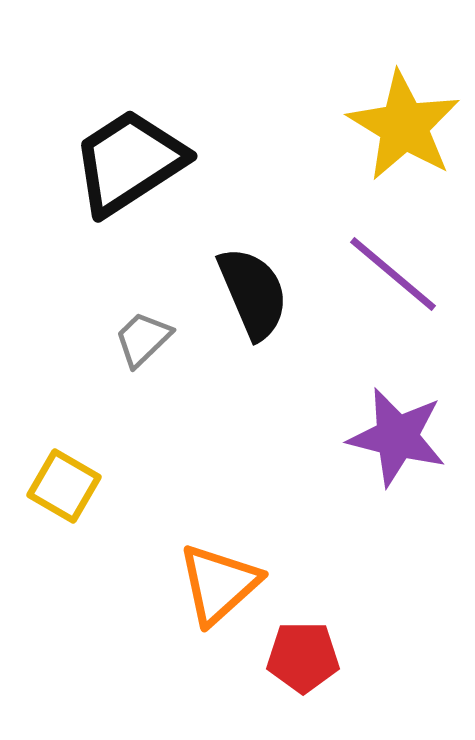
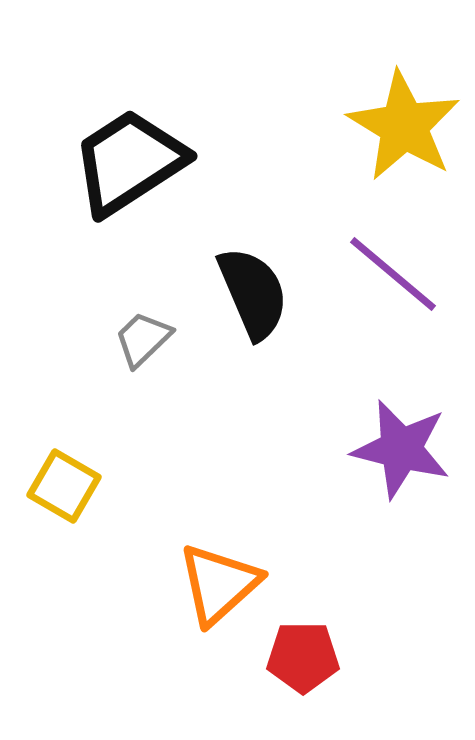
purple star: moved 4 px right, 12 px down
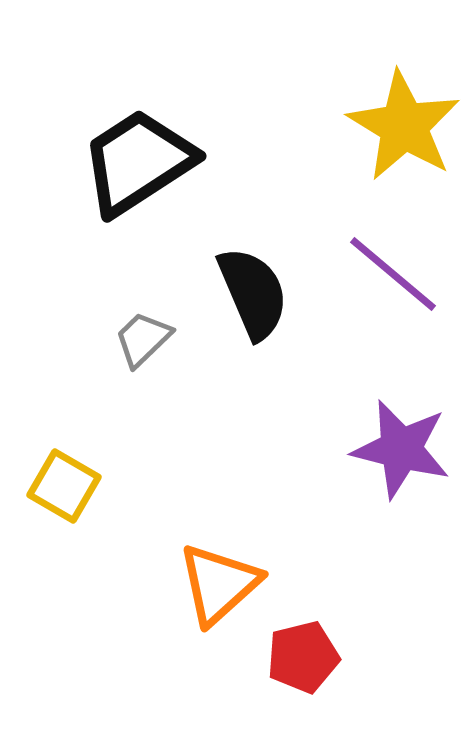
black trapezoid: moved 9 px right
red pentagon: rotated 14 degrees counterclockwise
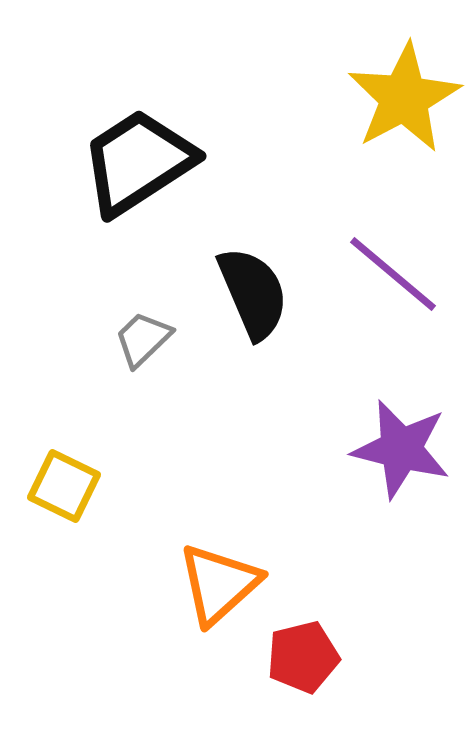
yellow star: moved 28 px up; rotated 13 degrees clockwise
yellow square: rotated 4 degrees counterclockwise
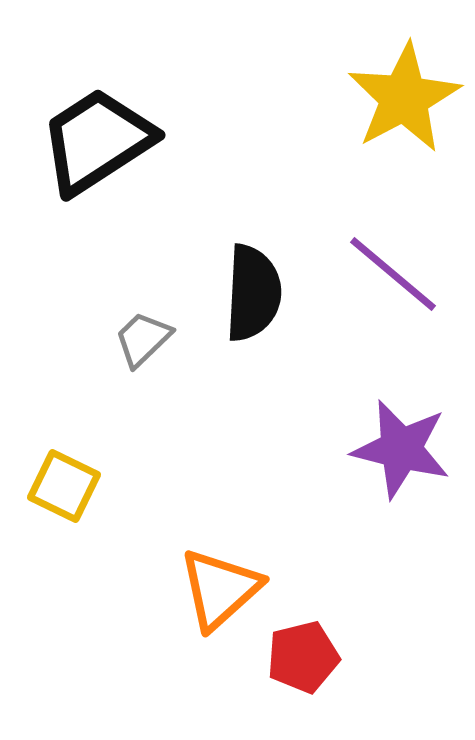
black trapezoid: moved 41 px left, 21 px up
black semicircle: rotated 26 degrees clockwise
orange triangle: moved 1 px right, 5 px down
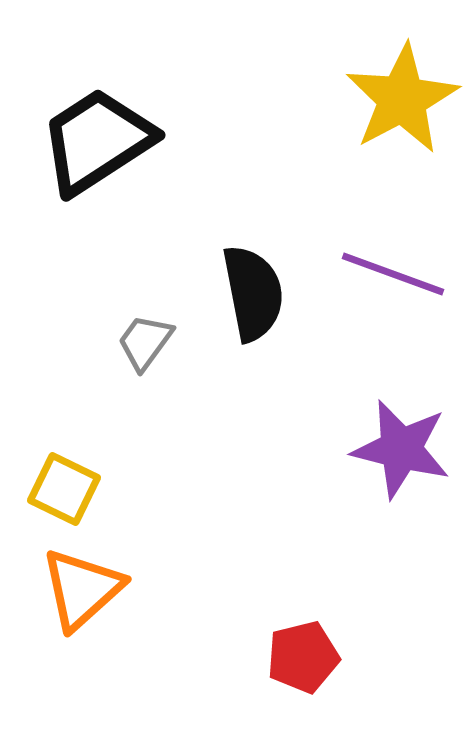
yellow star: moved 2 px left, 1 px down
purple line: rotated 20 degrees counterclockwise
black semicircle: rotated 14 degrees counterclockwise
gray trapezoid: moved 2 px right, 3 px down; rotated 10 degrees counterclockwise
yellow square: moved 3 px down
orange triangle: moved 138 px left
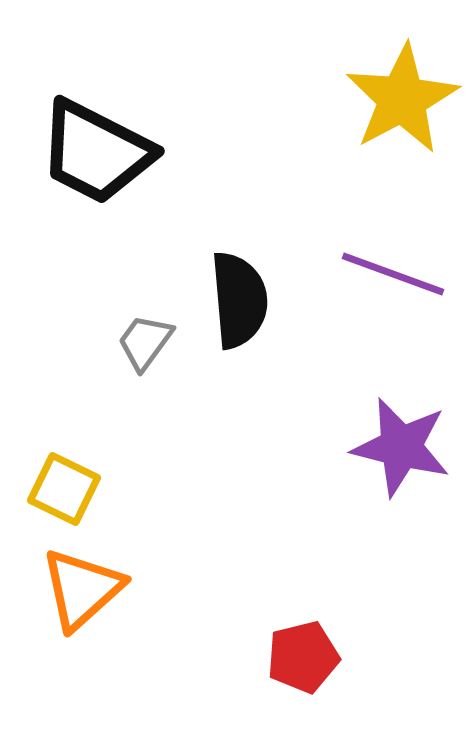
black trapezoid: moved 1 px left, 11 px down; rotated 120 degrees counterclockwise
black semicircle: moved 14 px left, 7 px down; rotated 6 degrees clockwise
purple star: moved 2 px up
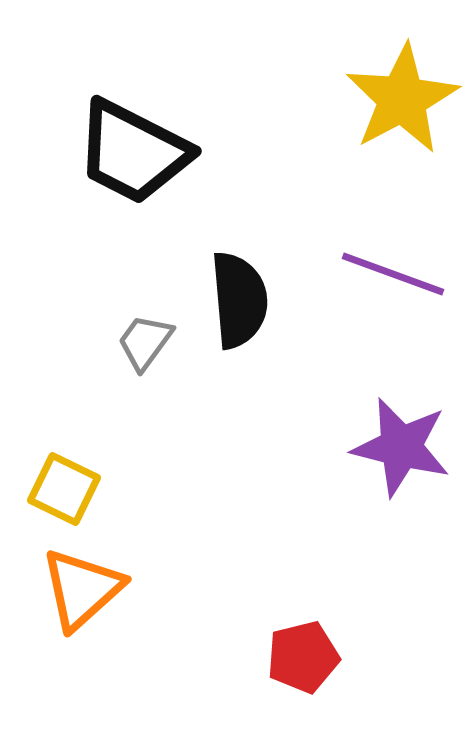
black trapezoid: moved 37 px right
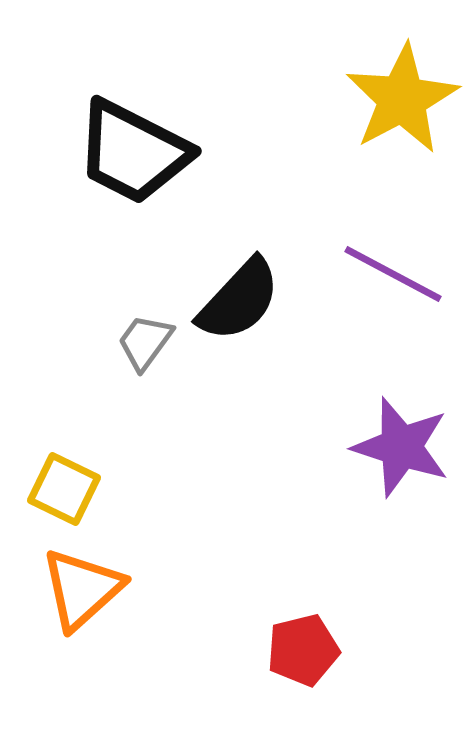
purple line: rotated 8 degrees clockwise
black semicircle: rotated 48 degrees clockwise
purple star: rotated 4 degrees clockwise
red pentagon: moved 7 px up
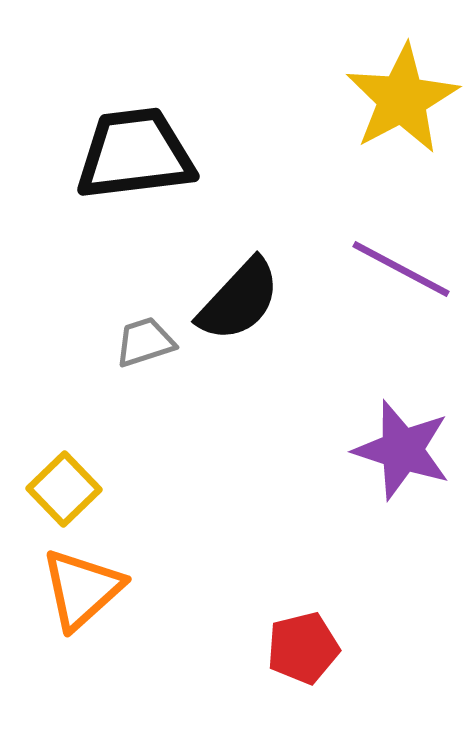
black trapezoid: moved 2 px right, 2 px down; rotated 146 degrees clockwise
purple line: moved 8 px right, 5 px up
gray trapezoid: rotated 36 degrees clockwise
purple star: moved 1 px right, 3 px down
yellow square: rotated 20 degrees clockwise
red pentagon: moved 2 px up
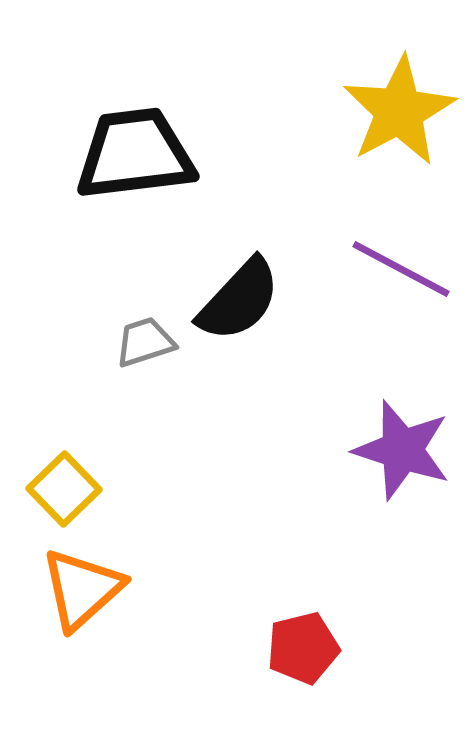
yellow star: moved 3 px left, 12 px down
